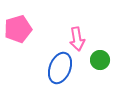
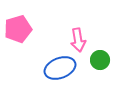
pink arrow: moved 1 px right, 1 px down
blue ellipse: rotated 48 degrees clockwise
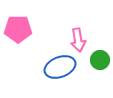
pink pentagon: rotated 16 degrees clockwise
blue ellipse: moved 1 px up
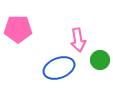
blue ellipse: moved 1 px left, 1 px down
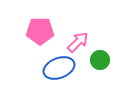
pink pentagon: moved 22 px right, 2 px down
pink arrow: moved 2 px down; rotated 125 degrees counterclockwise
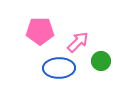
green circle: moved 1 px right, 1 px down
blue ellipse: rotated 20 degrees clockwise
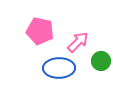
pink pentagon: rotated 12 degrees clockwise
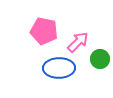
pink pentagon: moved 4 px right
green circle: moved 1 px left, 2 px up
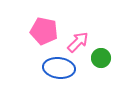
green circle: moved 1 px right, 1 px up
blue ellipse: rotated 8 degrees clockwise
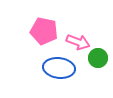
pink arrow: rotated 65 degrees clockwise
green circle: moved 3 px left
